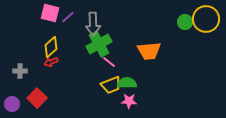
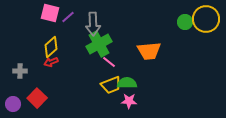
purple circle: moved 1 px right
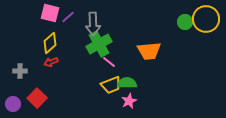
yellow diamond: moved 1 px left, 4 px up
pink star: rotated 28 degrees counterclockwise
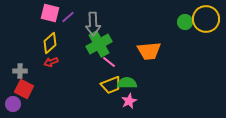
red square: moved 13 px left, 9 px up; rotated 18 degrees counterclockwise
